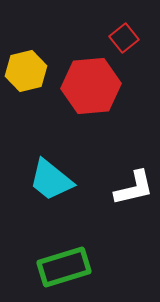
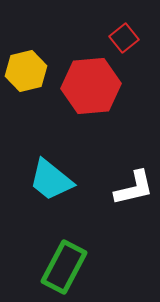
green rectangle: rotated 45 degrees counterclockwise
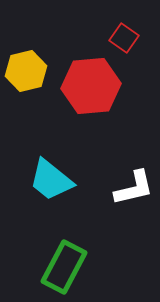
red square: rotated 16 degrees counterclockwise
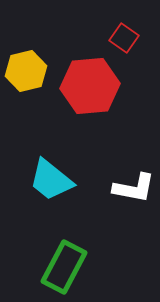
red hexagon: moved 1 px left
white L-shape: rotated 24 degrees clockwise
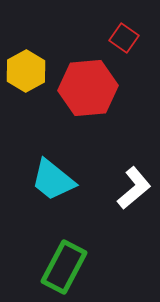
yellow hexagon: rotated 15 degrees counterclockwise
red hexagon: moved 2 px left, 2 px down
cyan trapezoid: moved 2 px right
white L-shape: rotated 51 degrees counterclockwise
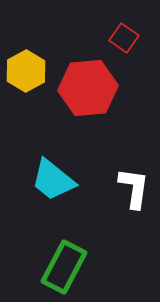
white L-shape: rotated 42 degrees counterclockwise
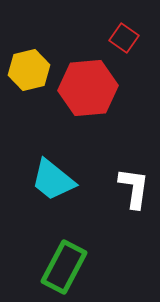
yellow hexagon: moved 3 px right, 1 px up; rotated 15 degrees clockwise
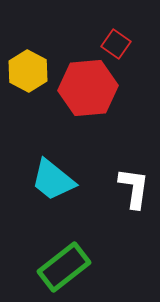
red square: moved 8 px left, 6 px down
yellow hexagon: moved 1 px left, 1 px down; rotated 18 degrees counterclockwise
green rectangle: rotated 24 degrees clockwise
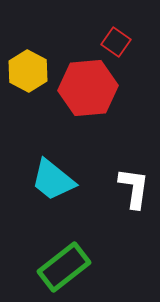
red square: moved 2 px up
